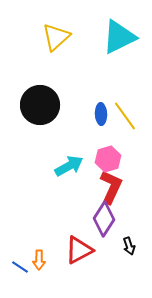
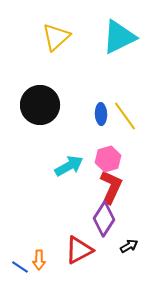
black arrow: rotated 102 degrees counterclockwise
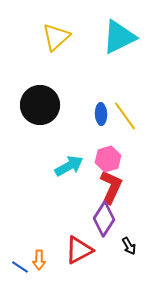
black arrow: rotated 90 degrees clockwise
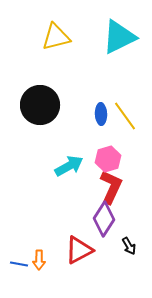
yellow triangle: rotated 28 degrees clockwise
blue line: moved 1 px left, 3 px up; rotated 24 degrees counterclockwise
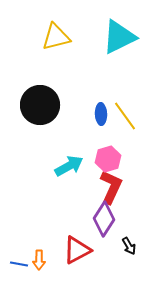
red triangle: moved 2 px left
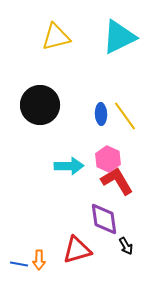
pink hexagon: rotated 20 degrees counterclockwise
cyan arrow: rotated 28 degrees clockwise
red L-shape: moved 6 px right, 6 px up; rotated 56 degrees counterclockwise
purple diamond: rotated 40 degrees counterclockwise
black arrow: moved 3 px left
red triangle: rotated 12 degrees clockwise
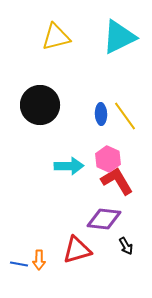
purple diamond: rotated 76 degrees counterclockwise
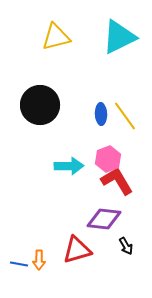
pink hexagon: rotated 15 degrees clockwise
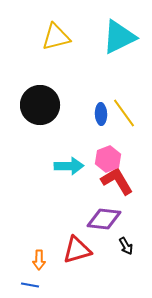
yellow line: moved 1 px left, 3 px up
blue line: moved 11 px right, 21 px down
